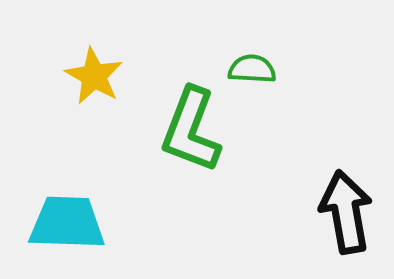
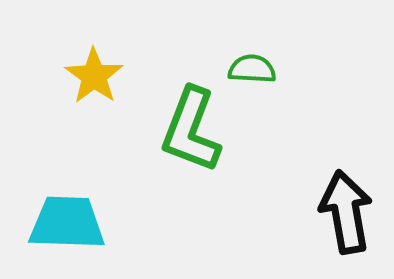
yellow star: rotated 6 degrees clockwise
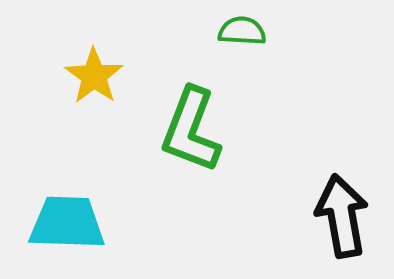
green semicircle: moved 10 px left, 38 px up
black arrow: moved 4 px left, 4 px down
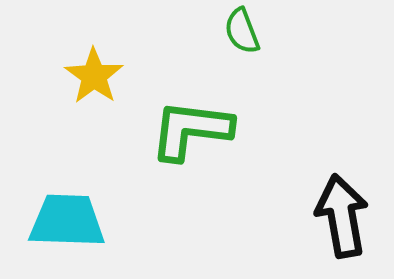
green semicircle: rotated 114 degrees counterclockwise
green L-shape: rotated 76 degrees clockwise
cyan trapezoid: moved 2 px up
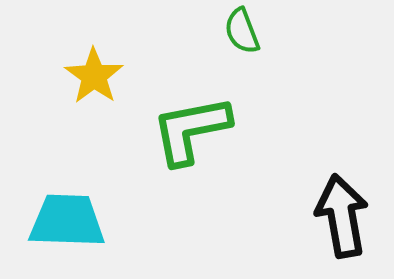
green L-shape: rotated 18 degrees counterclockwise
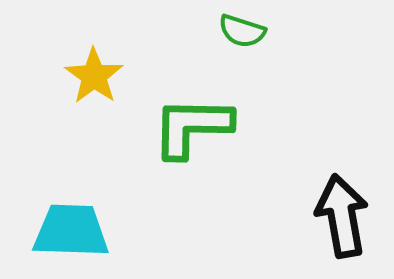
green semicircle: rotated 51 degrees counterclockwise
green L-shape: moved 1 px right, 3 px up; rotated 12 degrees clockwise
cyan trapezoid: moved 4 px right, 10 px down
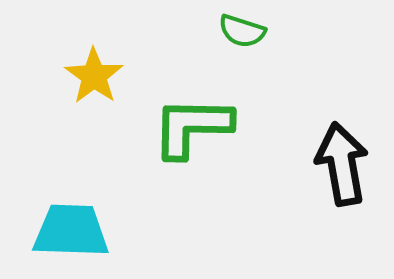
black arrow: moved 52 px up
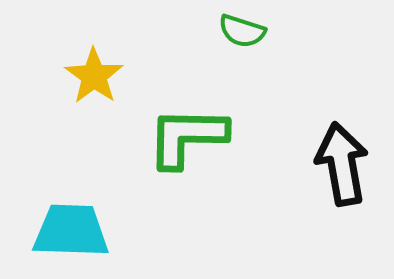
green L-shape: moved 5 px left, 10 px down
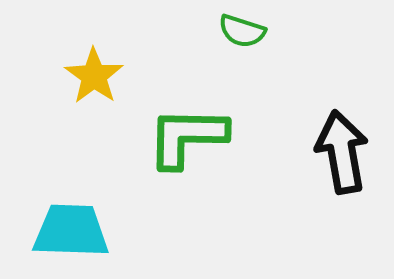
black arrow: moved 12 px up
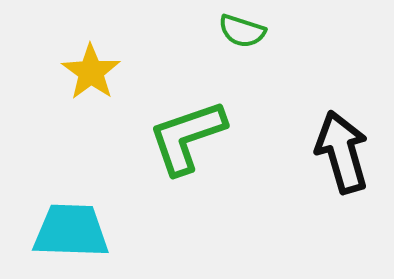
yellow star: moved 3 px left, 4 px up
green L-shape: rotated 20 degrees counterclockwise
black arrow: rotated 6 degrees counterclockwise
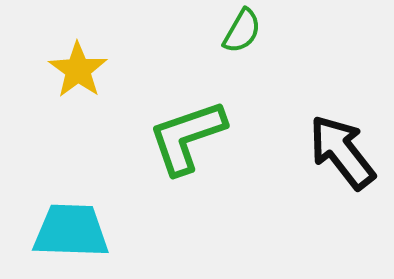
green semicircle: rotated 78 degrees counterclockwise
yellow star: moved 13 px left, 2 px up
black arrow: rotated 22 degrees counterclockwise
